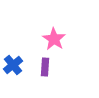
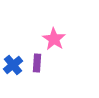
purple rectangle: moved 8 px left, 4 px up
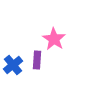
purple rectangle: moved 3 px up
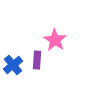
pink star: moved 1 px right, 1 px down
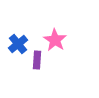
blue cross: moved 5 px right, 21 px up
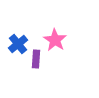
purple rectangle: moved 1 px left, 1 px up
